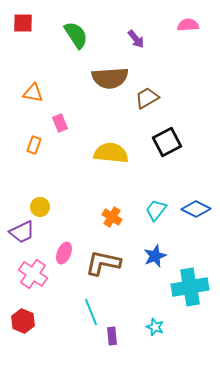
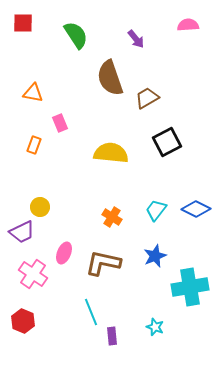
brown semicircle: rotated 75 degrees clockwise
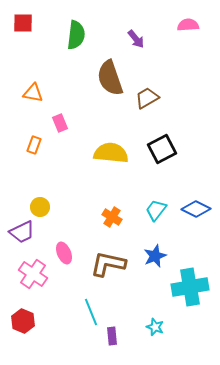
green semicircle: rotated 40 degrees clockwise
black square: moved 5 px left, 7 px down
pink ellipse: rotated 45 degrees counterclockwise
brown L-shape: moved 5 px right, 1 px down
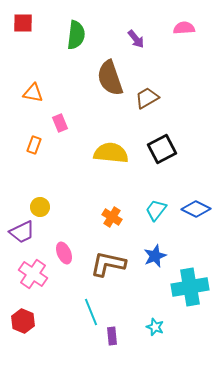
pink semicircle: moved 4 px left, 3 px down
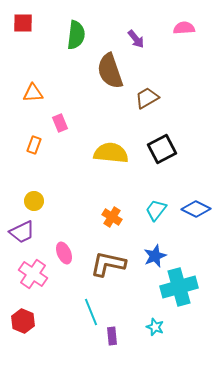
brown semicircle: moved 7 px up
orange triangle: rotated 15 degrees counterclockwise
yellow circle: moved 6 px left, 6 px up
cyan cross: moved 11 px left; rotated 6 degrees counterclockwise
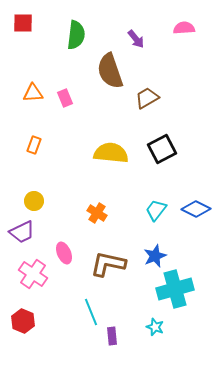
pink rectangle: moved 5 px right, 25 px up
orange cross: moved 15 px left, 4 px up
cyan cross: moved 4 px left, 2 px down
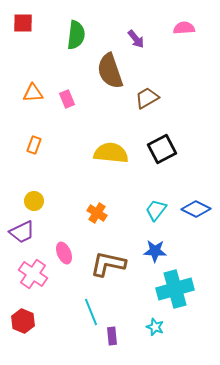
pink rectangle: moved 2 px right, 1 px down
blue star: moved 5 px up; rotated 25 degrees clockwise
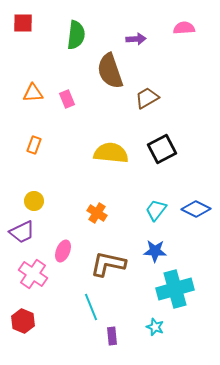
purple arrow: rotated 54 degrees counterclockwise
pink ellipse: moved 1 px left, 2 px up; rotated 45 degrees clockwise
cyan line: moved 5 px up
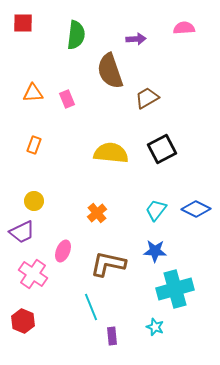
orange cross: rotated 18 degrees clockwise
